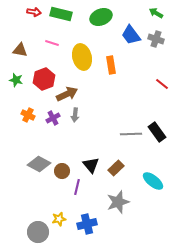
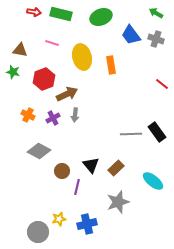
green star: moved 3 px left, 8 px up
gray diamond: moved 13 px up
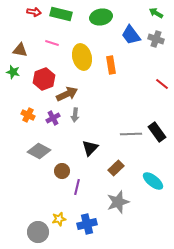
green ellipse: rotated 10 degrees clockwise
black triangle: moved 1 px left, 17 px up; rotated 24 degrees clockwise
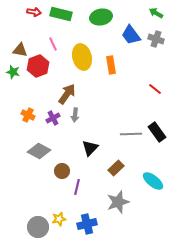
pink line: moved 1 px right, 1 px down; rotated 48 degrees clockwise
red hexagon: moved 6 px left, 13 px up
red line: moved 7 px left, 5 px down
brown arrow: rotated 30 degrees counterclockwise
gray circle: moved 5 px up
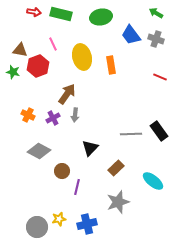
red line: moved 5 px right, 12 px up; rotated 16 degrees counterclockwise
black rectangle: moved 2 px right, 1 px up
gray circle: moved 1 px left
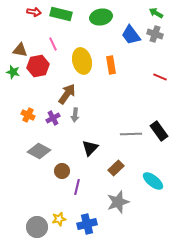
gray cross: moved 1 px left, 5 px up
yellow ellipse: moved 4 px down
red hexagon: rotated 10 degrees clockwise
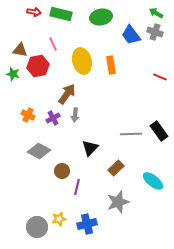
gray cross: moved 2 px up
green star: moved 2 px down
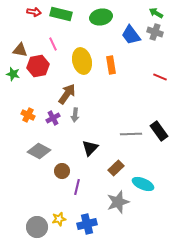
cyan ellipse: moved 10 px left, 3 px down; rotated 15 degrees counterclockwise
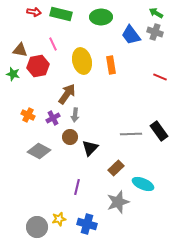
green ellipse: rotated 10 degrees clockwise
brown circle: moved 8 px right, 34 px up
blue cross: rotated 30 degrees clockwise
